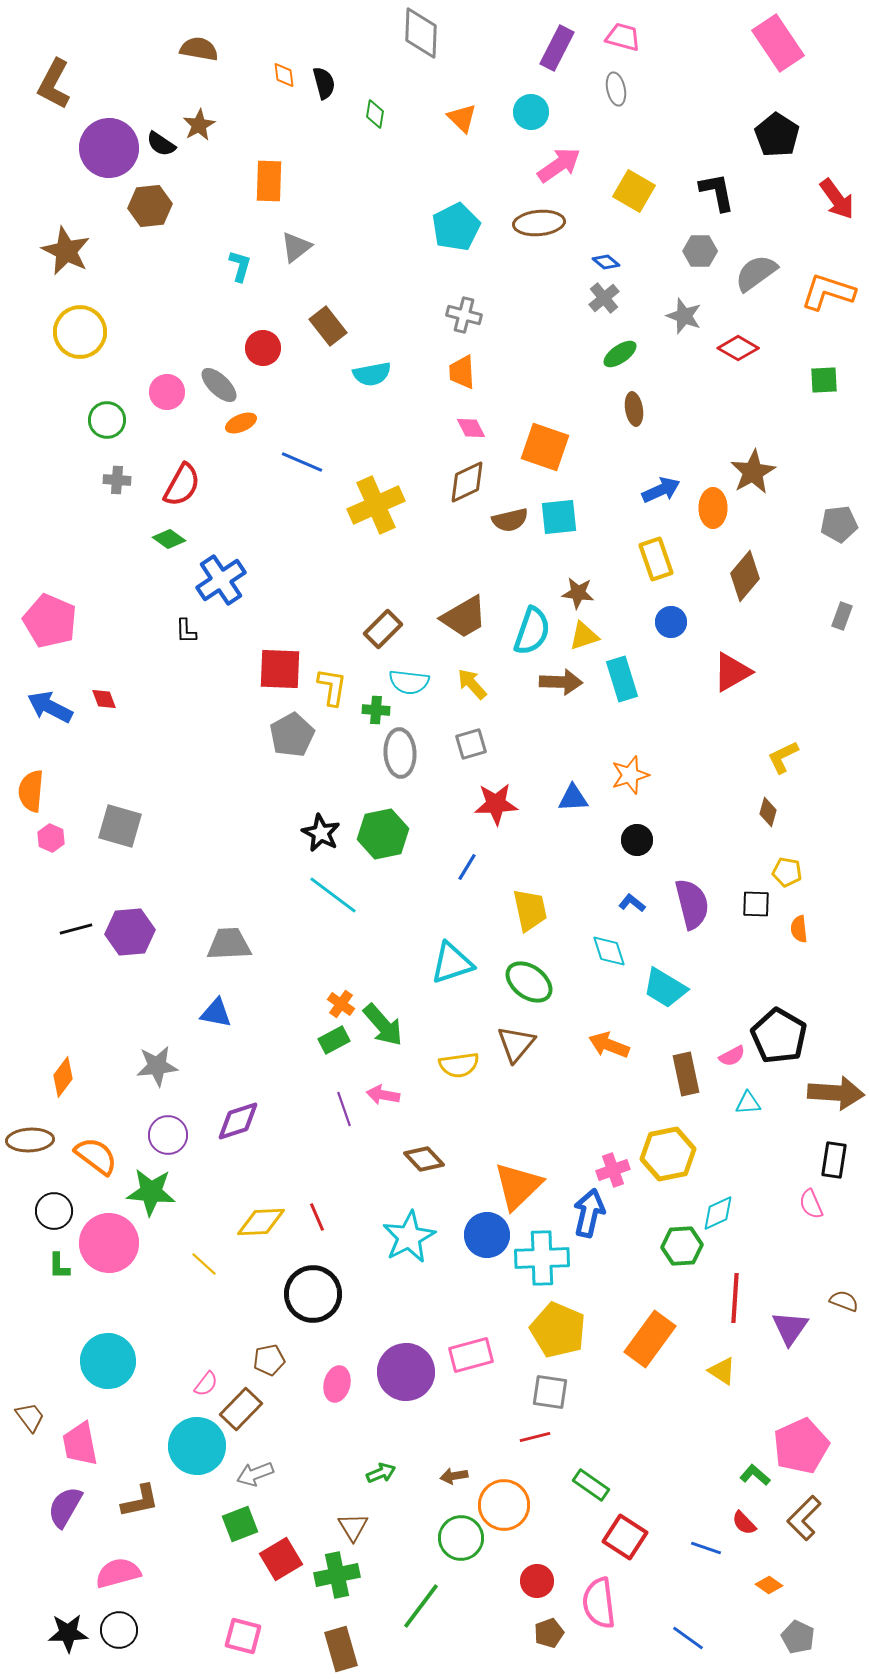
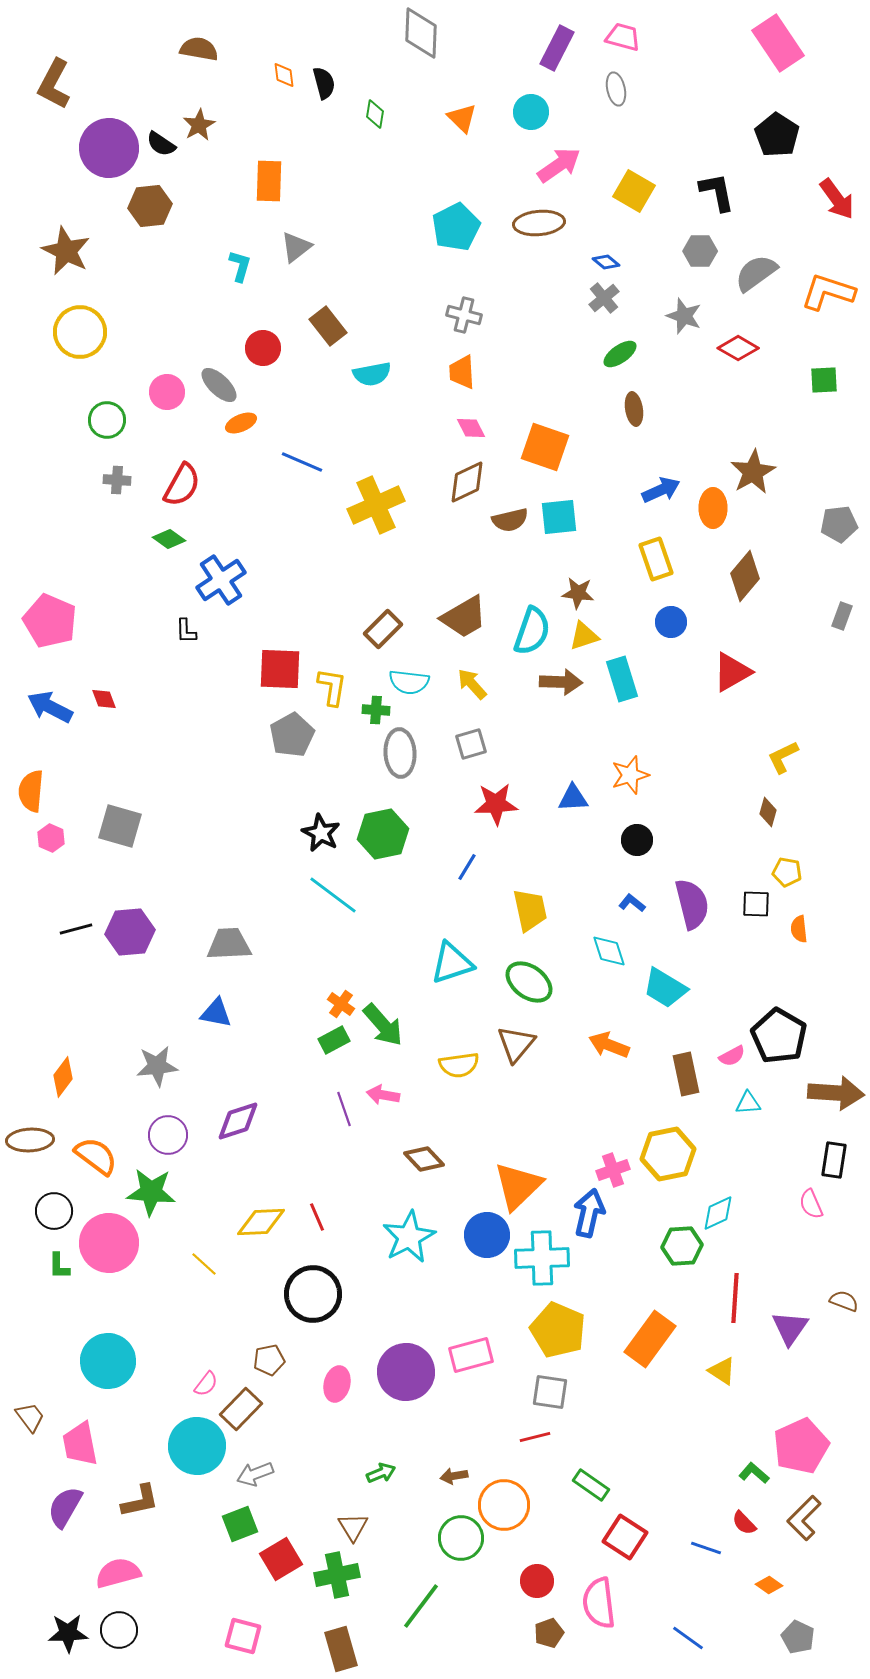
green L-shape at (755, 1475): moved 1 px left, 2 px up
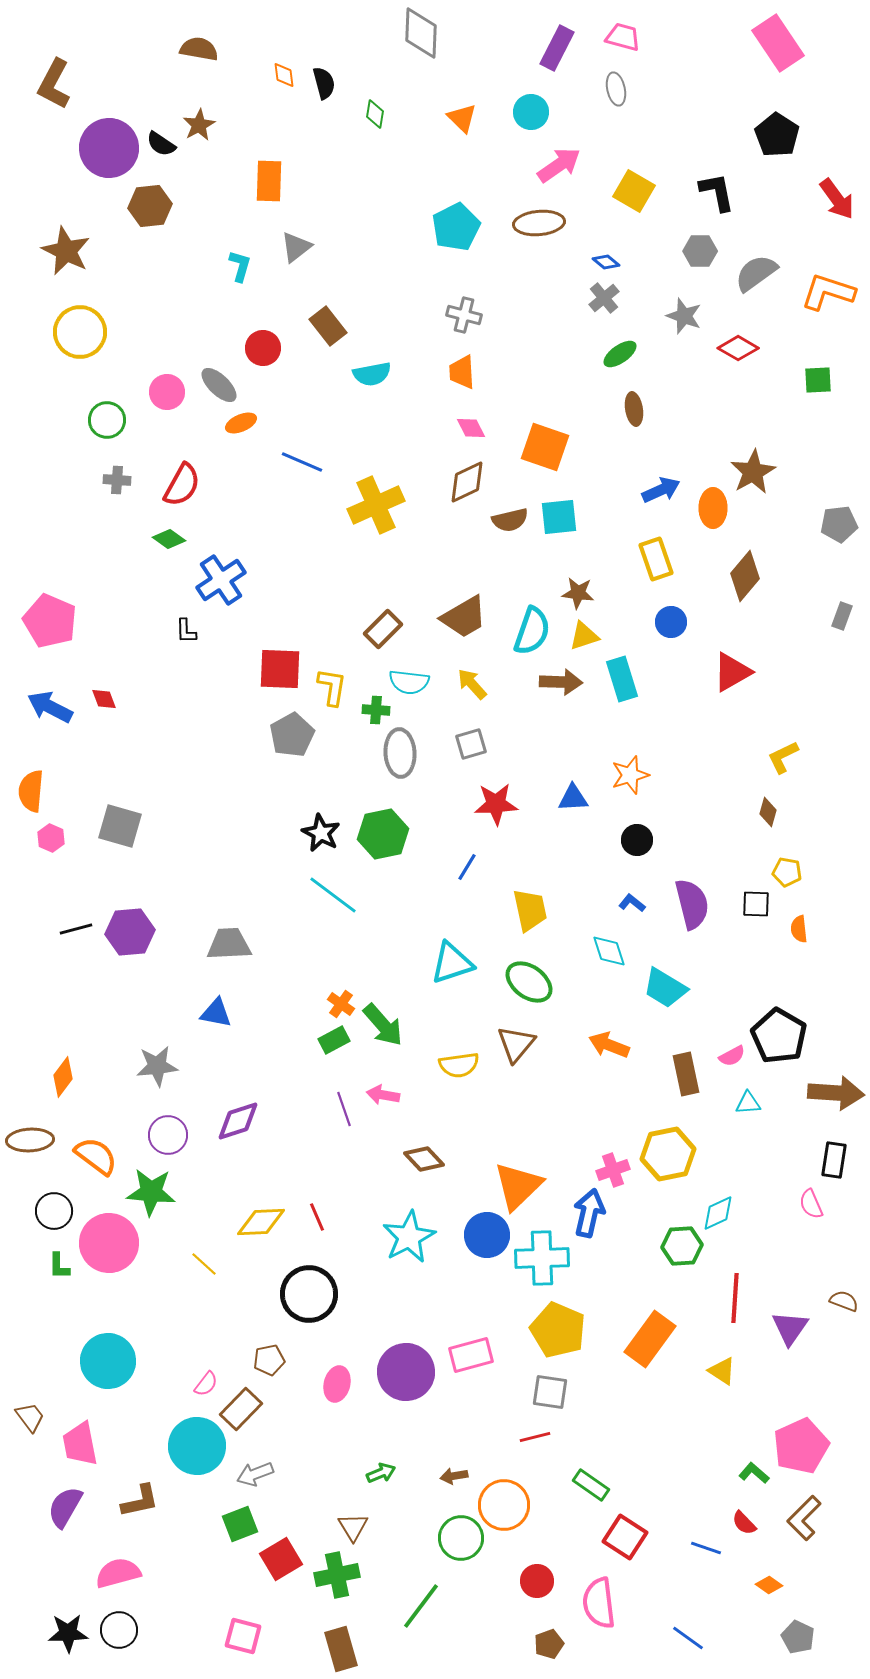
green square at (824, 380): moved 6 px left
black circle at (313, 1294): moved 4 px left
brown pentagon at (549, 1633): moved 11 px down
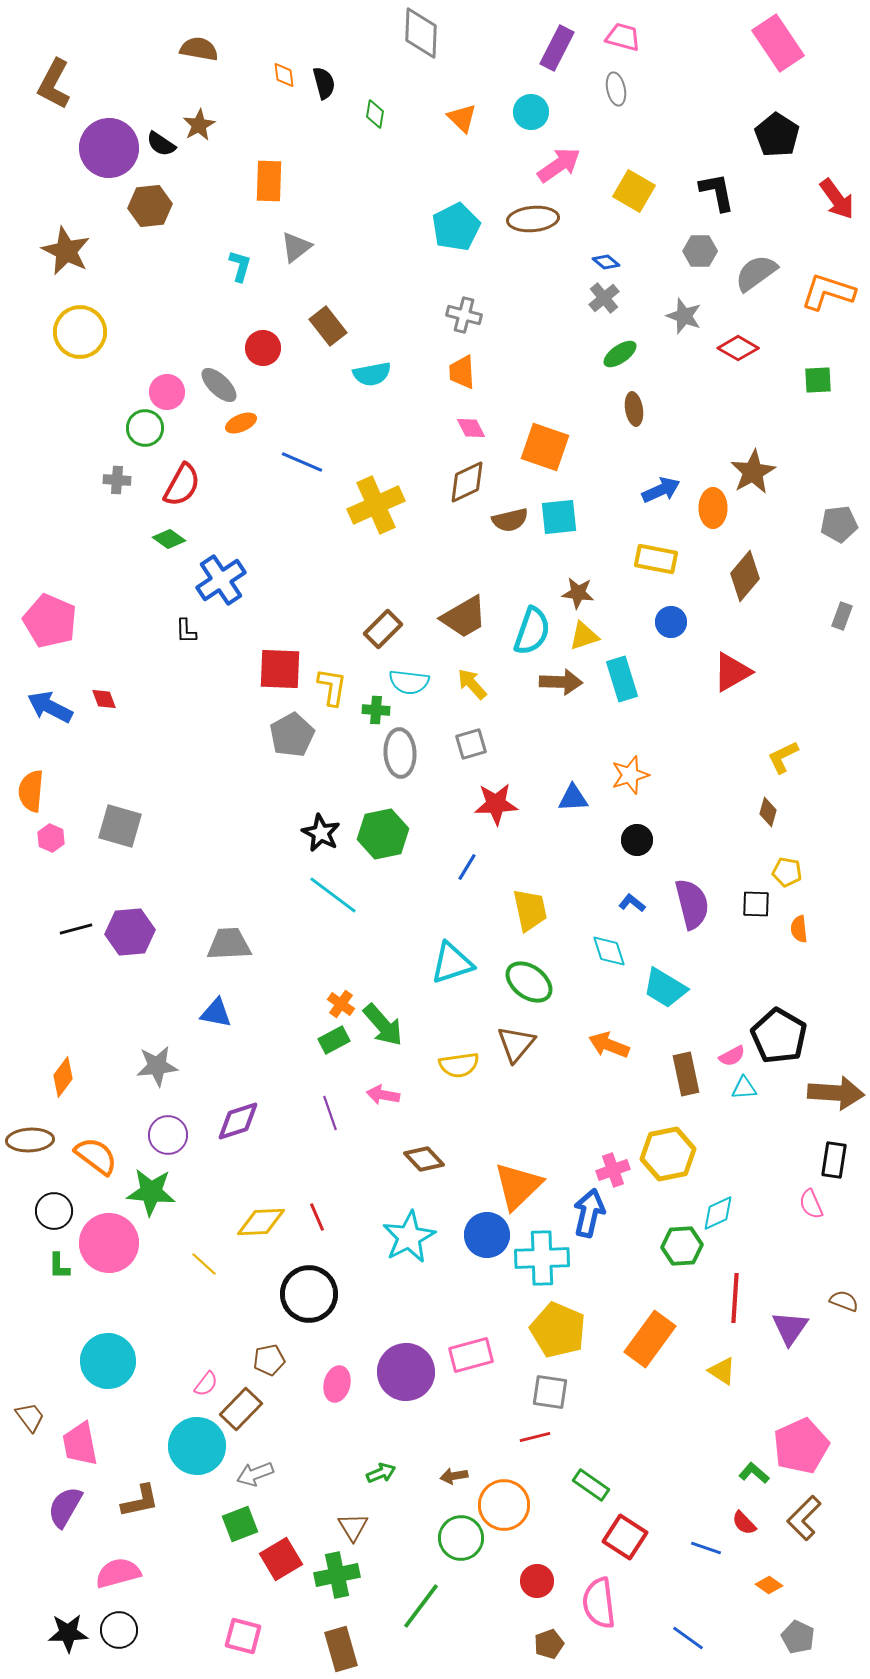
brown ellipse at (539, 223): moved 6 px left, 4 px up
green circle at (107, 420): moved 38 px right, 8 px down
yellow rectangle at (656, 559): rotated 60 degrees counterclockwise
cyan triangle at (748, 1103): moved 4 px left, 15 px up
purple line at (344, 1109): moved 14 px left, 4 px down
